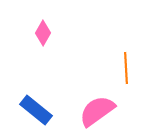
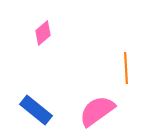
pink diamond: rotated 20 degrees clockwise
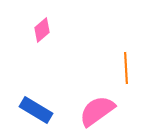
pink diamond: moved 1 px left, 3 px up
blue rectangle: rotated 8 degrees counterclockwise
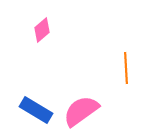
pink semicircle: moved 16 px left
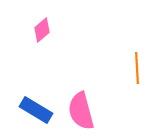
orange line: moved 11 px right
pink semicircle: rotated 69 degrees counterclockwise
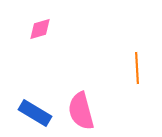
pink diamond: moved 2 px left, 1 px up; rotated 25 degrees clockwise
blue rectangle: moved 1 px left, 3 px down
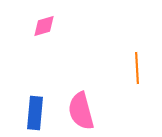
pink diamond: moved 4 px right, 3 px up
blue rectangle: rotated 64 degrees clockwise
